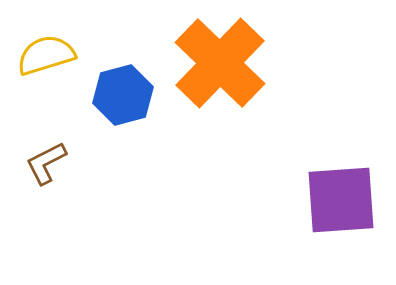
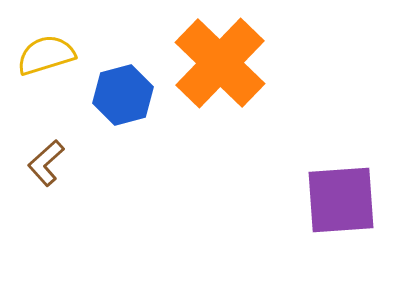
brown L-shape: rotated 15 degrees counterclockwise
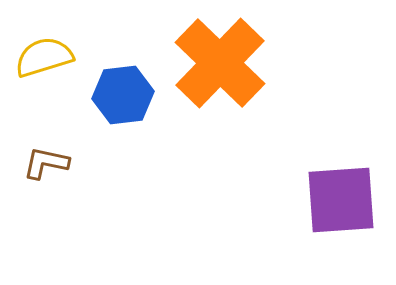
yellow semicircle: moved 2 px left, 2 px down
blue hexagon: rotated 8 degrees clockwise
brown L-shape: rotated 54 degrees clockwise
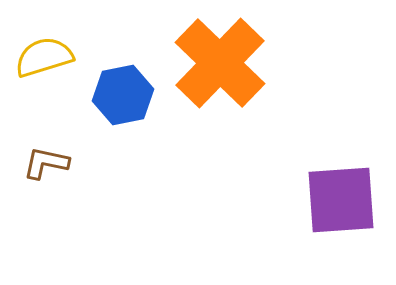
blue hexagon: rotated 4 degrees counterclockwise
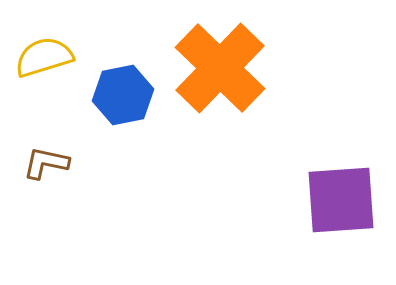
orange cross: moved 5 px down
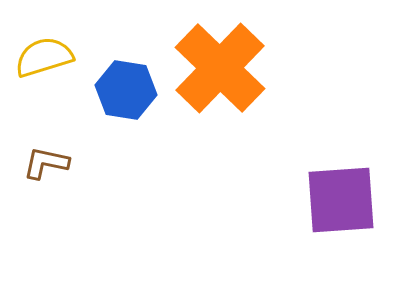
blue hexagon: moved 3 px right, 5 px up; rotated 20 degrees clockwise
